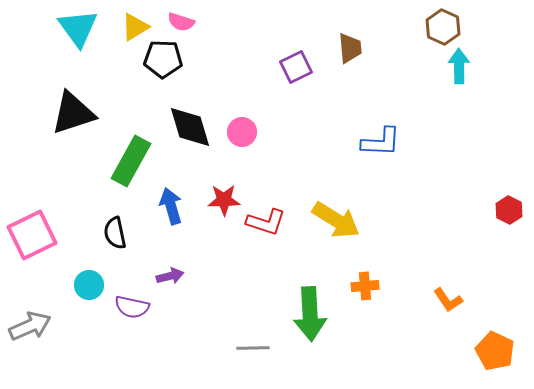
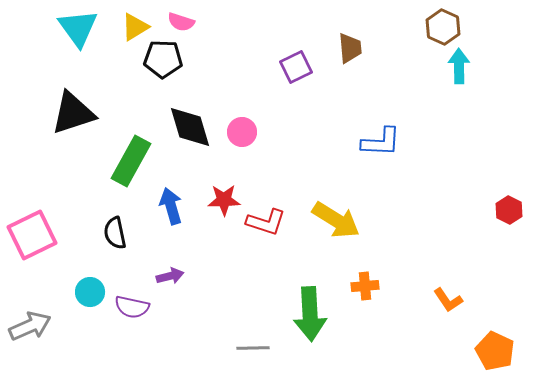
cyan circle: moved 1 px right, 7 px down
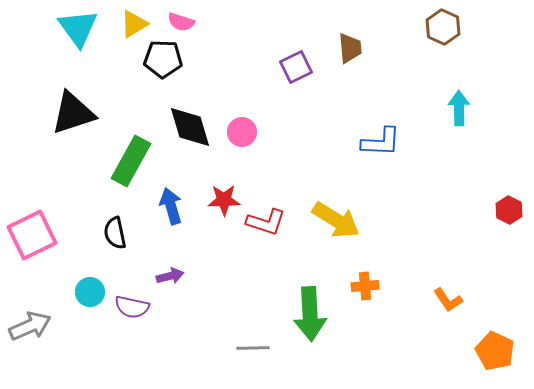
yellow triangle: moved 1 px left, 3 px up
cyan arrow: moved 42 px down
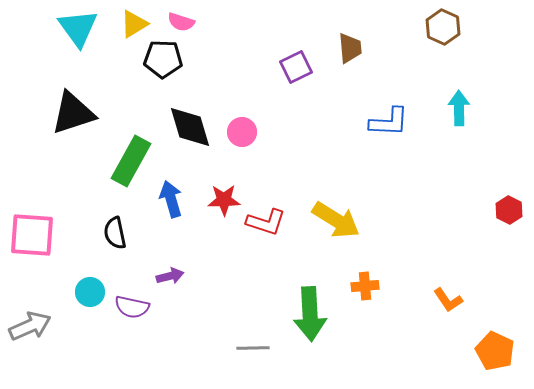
blue L-shape: moved 8 px right, 20 px up
blue arrow: moved 7 px up
pink square: rotated 30 degrees clockwise
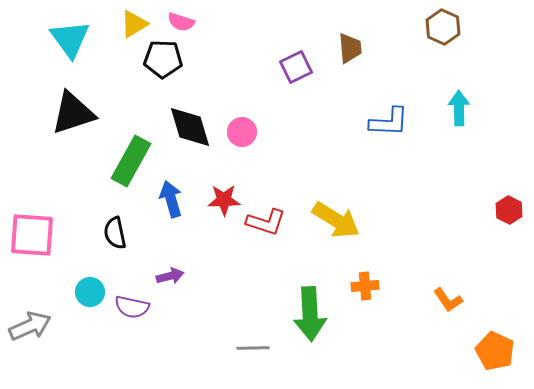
cyan triangle: moved 8 px left, 11 px down
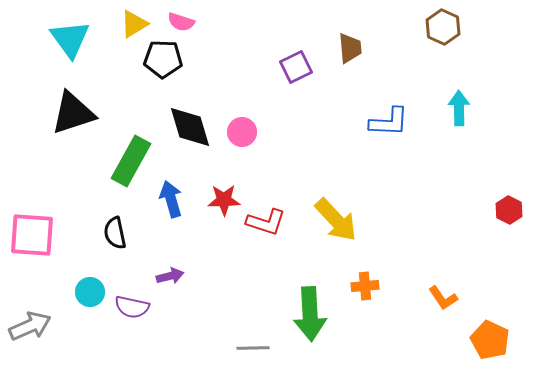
yellow arrow: rotated 15 degrees clockwise
orange L-shape: moved 5 px left, 2 px up
orange pentagon: moved 5 px left, 11 px up
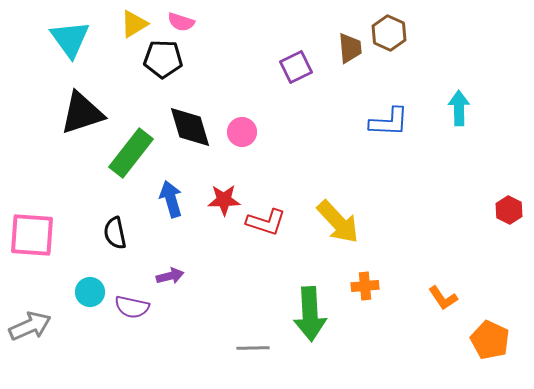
brown hexagon: moved 54 px left, 6 px down
black triangle: moved 9 px right
green rectangle: moved 8 px up; rotated 9 degrees clockwise
yellow arrow: moved 2 px right, 2 px down
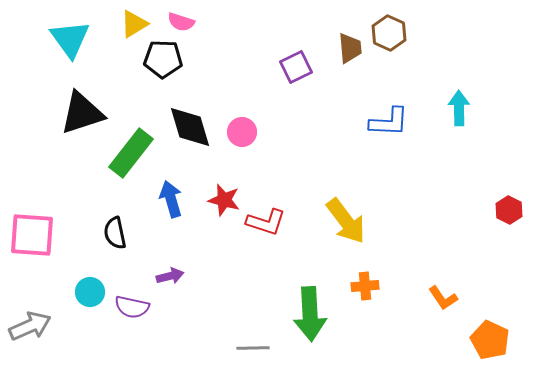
red star: rotated 16 degrees clockwise
yellow arrow: moved 8 px right, 1 px up; rotated 6 degrees clockwise
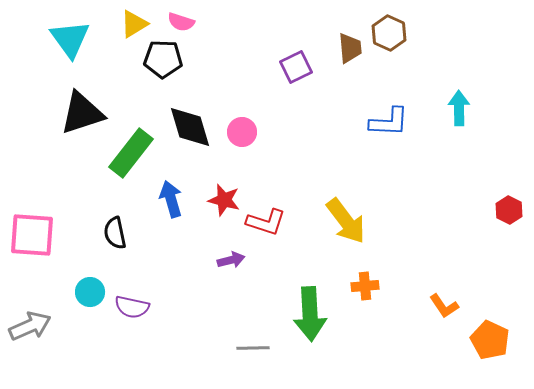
purple arrow: moved 61 px right, 16 px up
orange L-shape: moved 1 px right, 8 px down
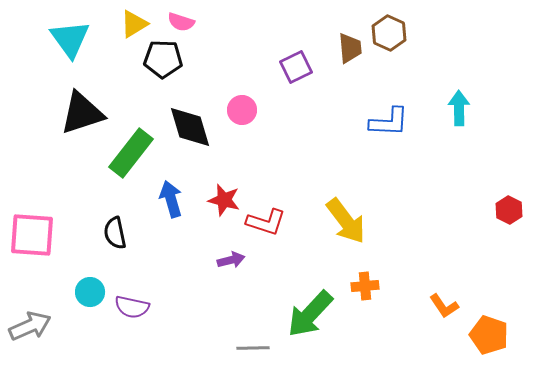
pink circle: moved 22 px up
green arrow: rotated 46 degrees clockwise
orange pentagon: moved 1 px left, 5 px up; rotated 6 degrees counterclockwise
